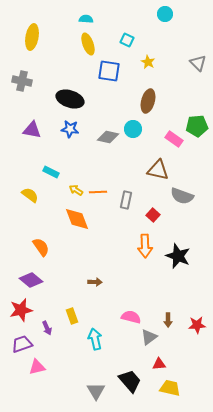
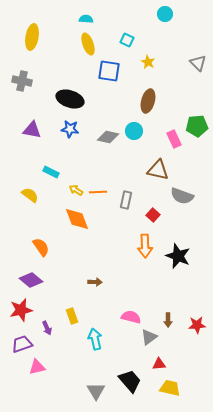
cyan circle at (133, 129): moved 1 px right, 2 px down
pink rectangle at (174, 139): rotated 30 degrees clockwise
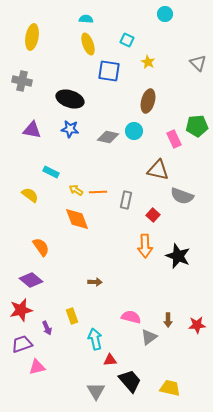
red triangle at (159, 364): moved 49 px left, 4 px up
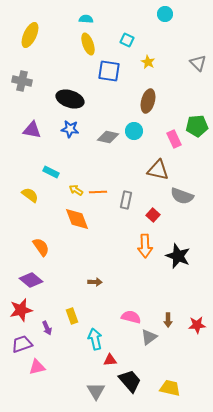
yellow ellipse at (32, 37): moved 2 px left, 2 px up; rotated 15 degrees clockwise
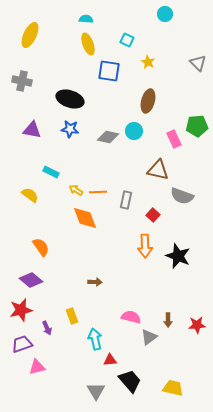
orange diamond at (77, 219): moved 8 px right, 1 px up
yellow trapezoid at (170, 388): moved 3 px right
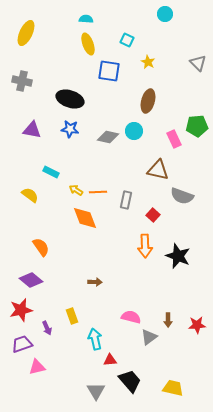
yellow ellipse at (30, 35): moved 4 px left, 2 px up
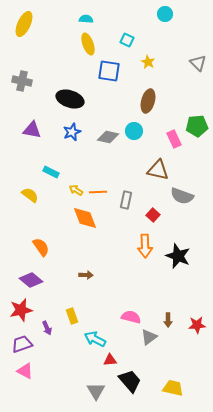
yellow ellipse at (26, 33): moved 2 px left, 9 px up
blue star at (70, 129): moved 2 px right, 3 px down; rotated 30 degrees counterclockwise
brown arrow at (95, 282): moved 9 px left, 7 px up
cyan arrow at (95, 339): rotated 50 degrees counterclockwise
pink triangle at (37, 367): moved 12 px left, 4 px down; rotated 42 degrees clockwise
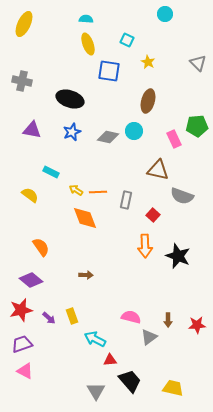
purple arrow at (47, 328): moved 2 px right, 10 px up; rotated 24 degrees counterclockwise
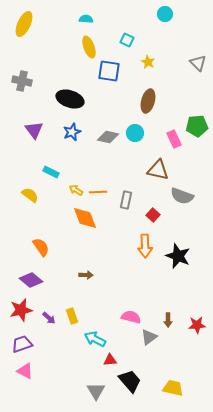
yellow ellipse at (88, 44): moved 1 px right, 3 px down
purple triangle at (32, 130): moved 2 px right; rotated 42 degrees clockwise
cyan circle at (134, 131): moved 1 px right, 2 px down
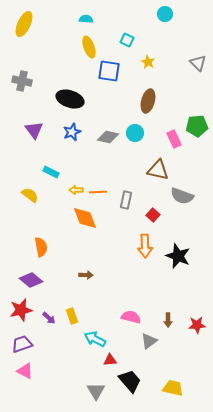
yellow arrow at (76, 190): rotated 32 degrees counterclockwise
orange semicircle at (41, 247): rotated 24 degrees clockwise
gray triangle at (149, 337): moved 4 px down
